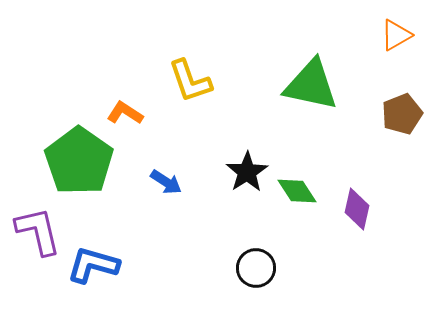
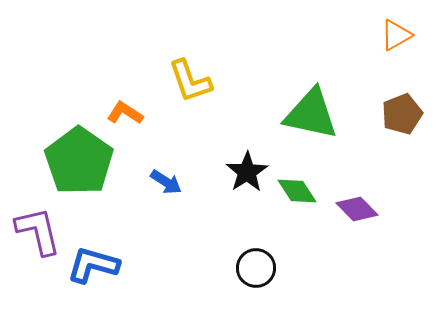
green triangle: moved 29 px down
purple diamond: rotated 57 degrees counterclockwise
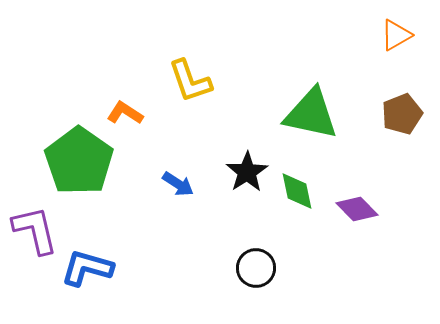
blue arrow: moved 12 px right, 2 px down
green diamond: rotated 21 degrees clockwise
purple L-shape: moved 3 px left, 1 px up
blue L-shape: moved 6 px left, 3 px down
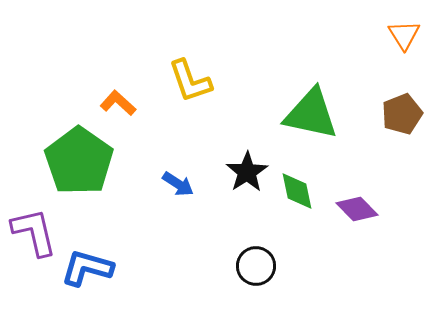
orange triangle: moved 8 px right; rotated 32 degrees counterclockwise
orange L-shape: moved 7 px left, 10 px up; rotated 9 degrees clockwise
purple L-shape: moved 1 px left, 2 px down
black circle: moved 2 px up
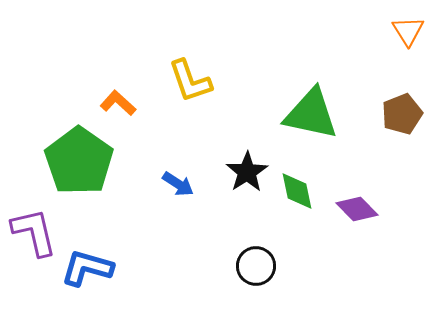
orange triangle: moved 4 px right, 4 px up
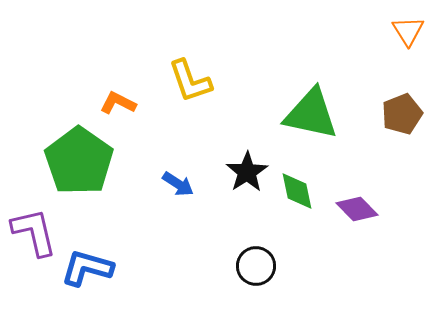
orange L-shape: rotated 15 degrees counterclockwise
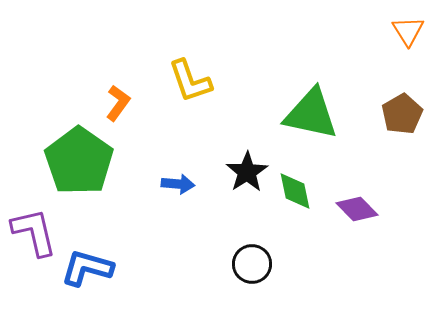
orange L-shape: rotated 99 degrees clockwise
brown pentagon: rotated 9 degrees counterclockwise
blue arrow: rotated 28 degrees counterclockwise
green diamond: moved 2 px left
black circle: moved 4 px left, 2 px up
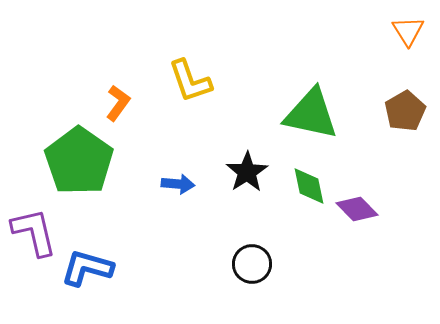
brown pentagon: moved 3 px right, 3 px up
green diamond: moved 14 px right, 5 px up
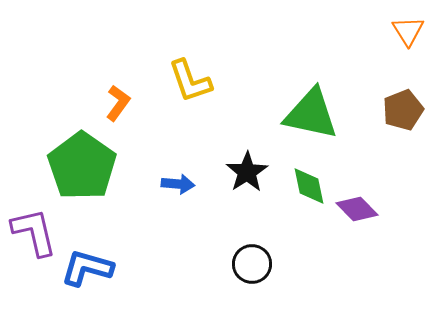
brown pentagon: moved 2 px left, 1 px up; rotated 9 degrees clockwise
green pentagon: moved 3 px right, 5 px down
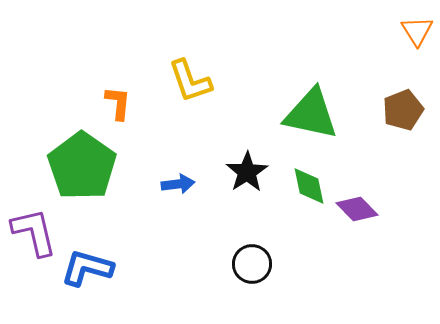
orange triangle: moved 9 px right
orange L-shape: rotated 30 degrees counterclockwise
blue arrow: rotated 12 degrees counterclockwise
